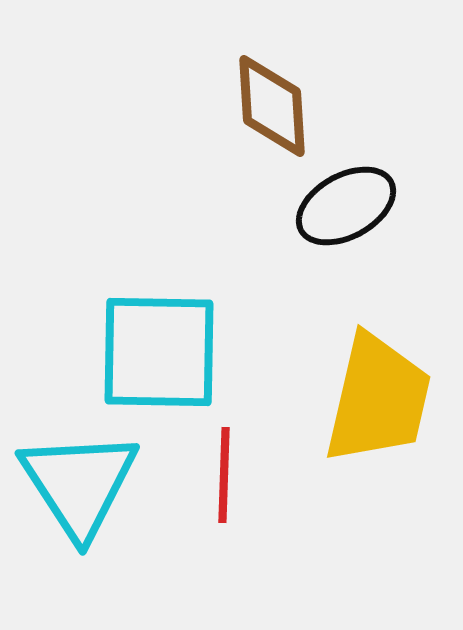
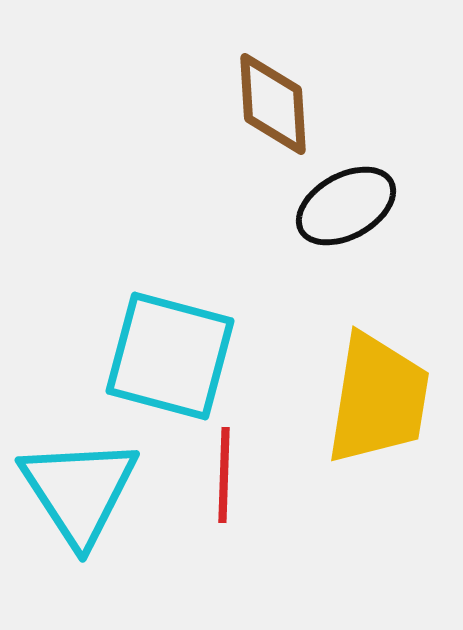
brown diamond: moved 1 px right, 2 px up
cyan square: moved 11 px right, 4 px down; rotated 14 degrees clockwise
yellow trapezoid: rotated 4 degrees counterclockwise
cyan triangle: moved 7 px down
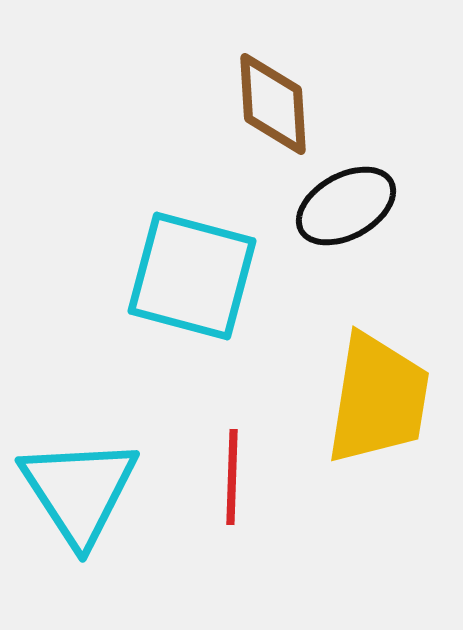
cyan square: moved 22 px right, 80 px up
red line: moved 8 px right, 2 px down
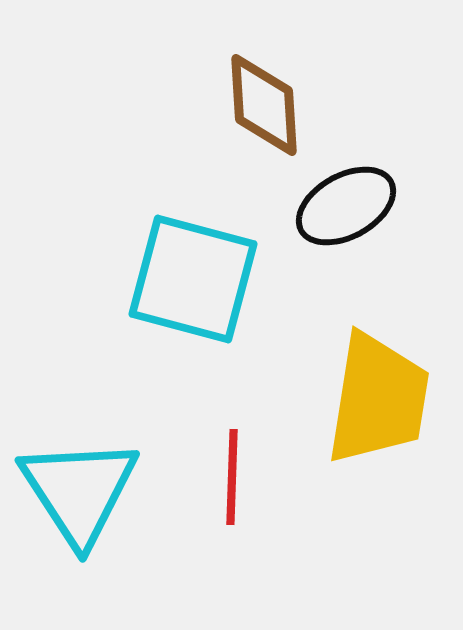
brown diamond: moved 9 px left, 1 px down
cyan square: moved 1 px right, 3 px down
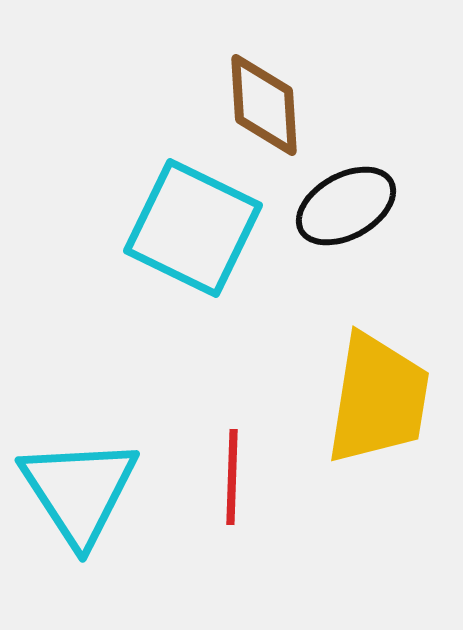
cyan square: moved 51 px up; rotated 11 degrees clockwise
